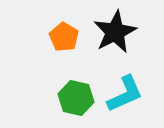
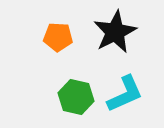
orange pentagon: moved 6 px left; rotated 28 degrees counterclockwise
green hexagon: moved 1 px up
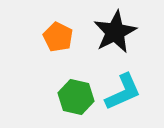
orange pentagon: rotated 24 degrees clockwise
cyan L-shape: moved 2 px left, 2 px up
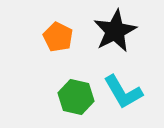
black star: moved 1 px up
cyan L-shape: rotated 84 degrees clockwise
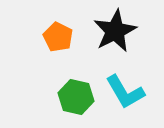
cyan L-shape: moved 2 px right
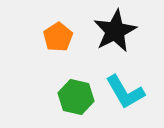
orange pentagon: rotated 12 degrees clockwise
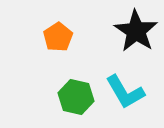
black star: moved 21 px right; rotated 12 degrees counterclockwise
